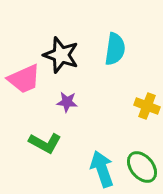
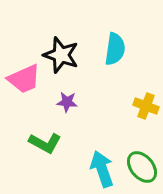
yellow cross: moved 1 px left
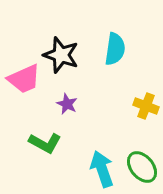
purple star: moved 2 px down; rotated 20 degrees clockwise
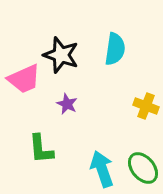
green L-shape: moved 4 px left, 6 px down; rotated 56 degrees clockwise
green ellipse: moved 1 px right, 1 px down
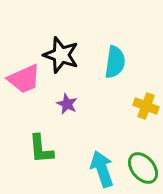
cyan semicircle: moved 13 px down
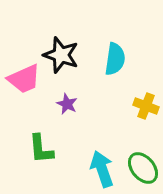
cyan semicircle: moved 3 px up
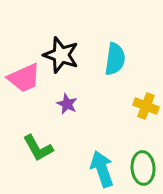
pink trapezoid: moved 1 px up
green L-shape: moved 3 px left, 1 px up; rotated 24 degrees counterclockwise
green ellipse: rotated 36 degrees clockwise
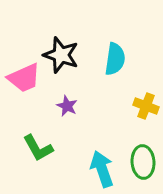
purple star: moved 2 px down
green ellipse: moved 6 px up
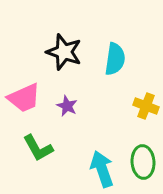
black star: moved 3 px right, 3 px up
pink trapezoid: moved 20 px down
